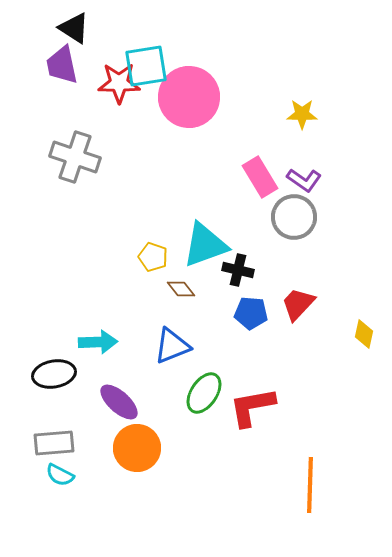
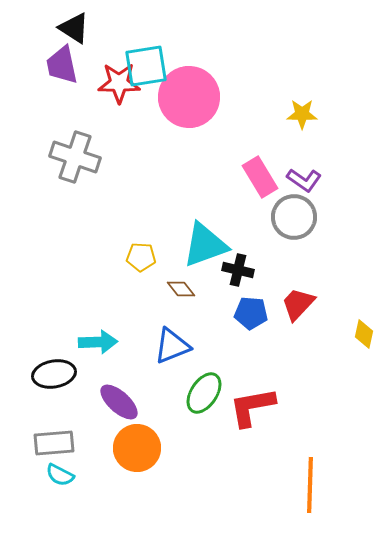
yellow pentagon: moved 12 px left; rotated 16 degrees counterclockwise
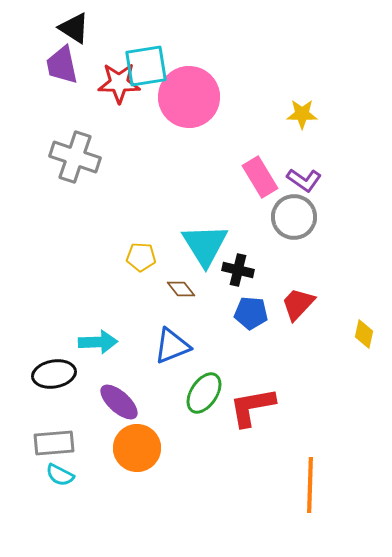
cyan triangle: rotated 42 degrees counterclockwise
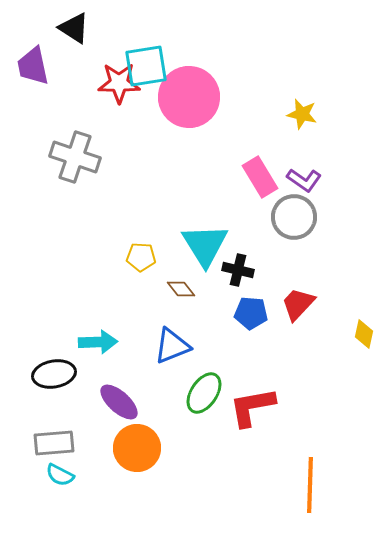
purple trapezoid: moved 29 px left, 1 px down
yellow star: rotated 12 degrees clockwise
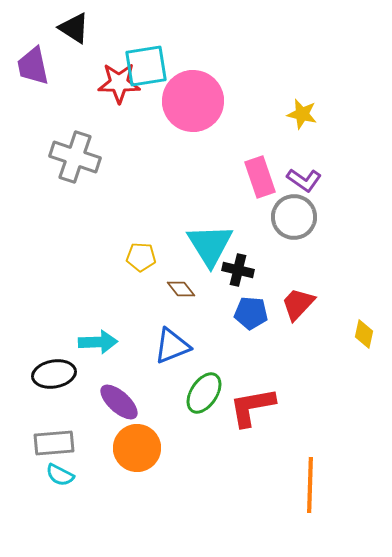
pink circle: moved 4 px right, 4 px down
pink rectangle: rotated 12 degrees clockwise
cyan triangle: moved 5 px right
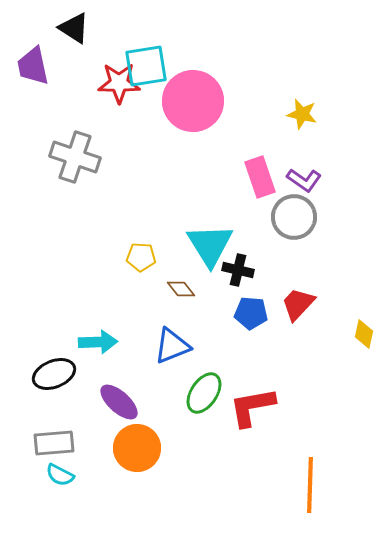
black ellipse: rotated 12 degrees counterclockwise
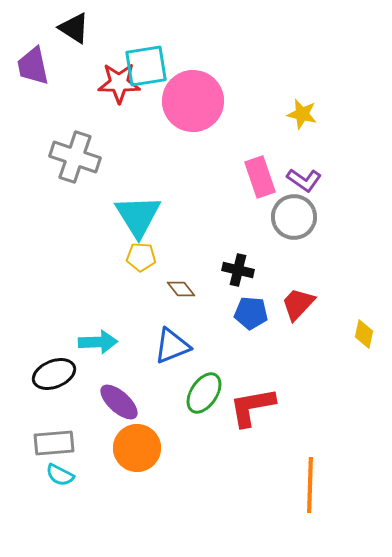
cyan triangle: moved 72 px left, 29 px up
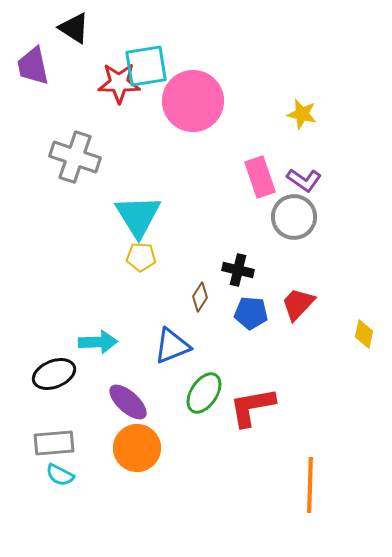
brown diamond: moved 19 px right, 8 px down; rotated 72 degrees clockwise
purple ellipse: moved 9 px right
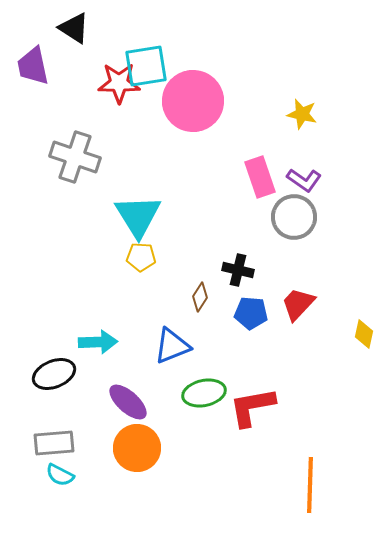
green ellipse: rotated 45 degrees clockwise
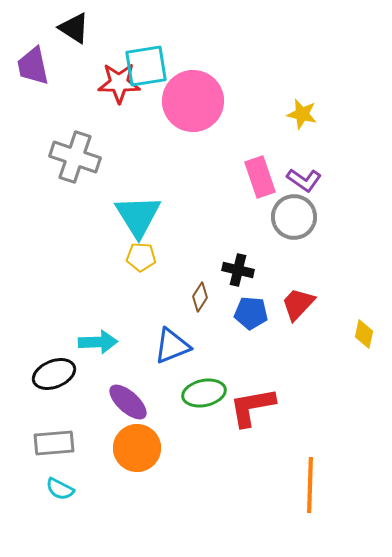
cyan semicircle: moved 14 px down
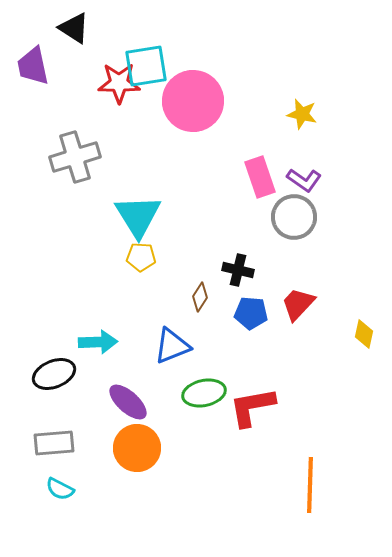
gray cross: rotated 36 degrees counterclockwise
